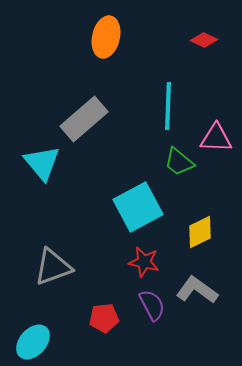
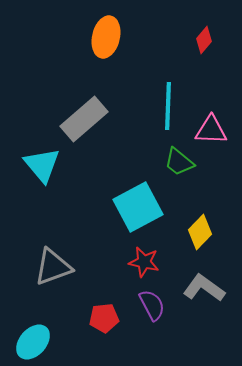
red diamond: rotated 76 degrees counterclockwise
pink triangle: moved 5 px left, 8 px up
cyan triangle: moved 2 px down
yellow diamond: rotated 20 degrees counterclockwise
gray L-shape: moved 7 px right, 2 px up
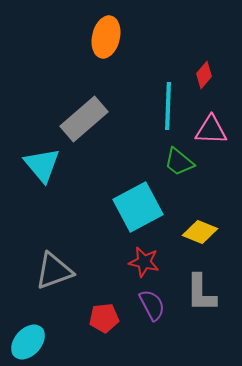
red diamond: moved 35 px down
yellow diamond: rotated 68 degrees clockwise
gray triangle: moved 1 px right, 4 px down
gray L-shape: moved 3 px left, 5 px down; rotated 126 degrees counterclockwise
cyan ellipse: moved 5 px left
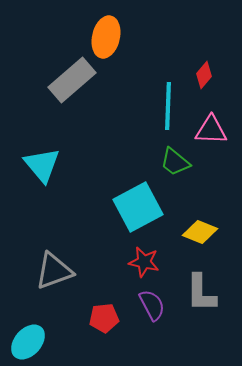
gray rectangle: moved 12 px left, 39 px up
green trapezoid: moved 4 px left
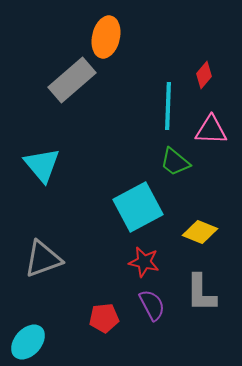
gray triangle: moved 11 px left, 12 px up
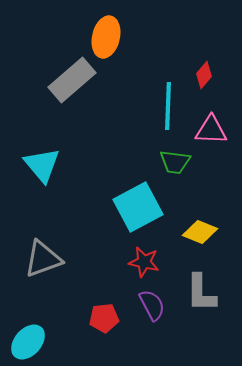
green trapezoid: rotated 32 degrees counterclockwise
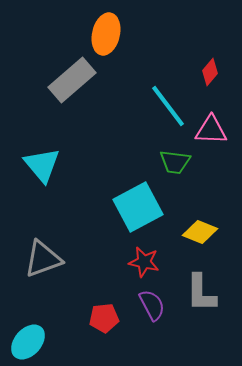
orange ellipse: moved 3 px up
red diamond: moved 6 px right, 3 px up
cyan line: rotated 39 degrees counterclockwise
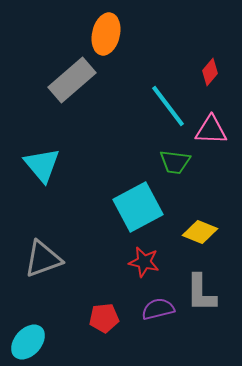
purple semicircle: moved 6 px right, 4 px down; rotated 76 degrees counterclockwise
